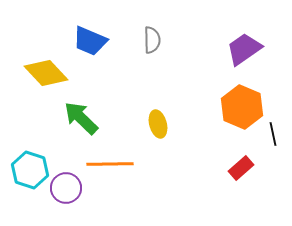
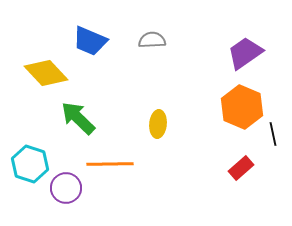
gray semicircle: rotated 92 degrees counterclockwise
purple trapezoid: moved 1 px right, 4 px down
green arrow: moved 3 px left
yellow ellipse: rotated 20 degrees clockwise
cyan hexagon: moved 6 px up
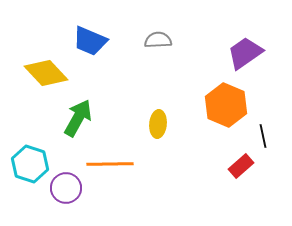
gray semicircle: moved 6 px right
orange hexagon: moved 16 px left, 2 px up
green arrow: rotated 75 degrees clockwise
black line: moved 10 px left, 2 px down
red rectangle: moved 2 px up
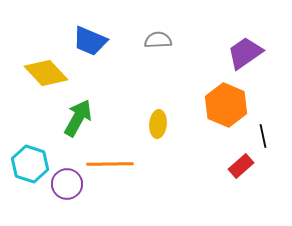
purple circle: moved 1 px right, 4 px up
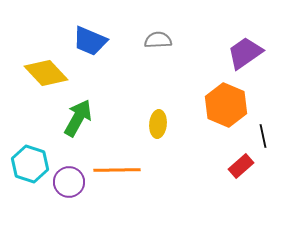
orange line: moved 7 px right, 6 px down
purple circle: moved 2 px right, 2 px up
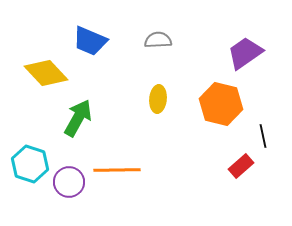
orange hexagon: moved 5 px left, 1 px up; rotated 9 degrees counterclockwise
yellow ellipse: moved 25 px up
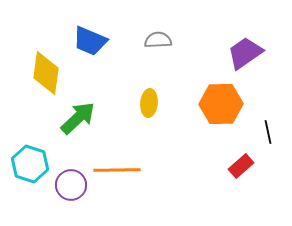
yellow diamond: rotated 51 degrees clockwise
yellow ellipse: moved 9 px left, 4 px down
orange hexagon: rotated 15 degrees counterclockwise
green arrow: rotated 18 degrees clockwise
black line: moved 5 px right, 4 px up
purple circle: moved 2 px right, 3 px down
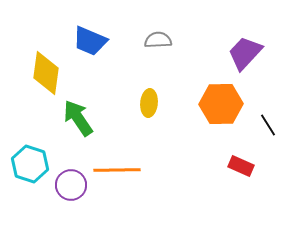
purple trapezoid: rotated 12 degrees counterclockwise
green arrow: rotated 81 degrees counterclockwise
black line: moved 7 px up; rotated 20 degrees counterclockwise
red rectangle: rotated 65 degrees clockwise
